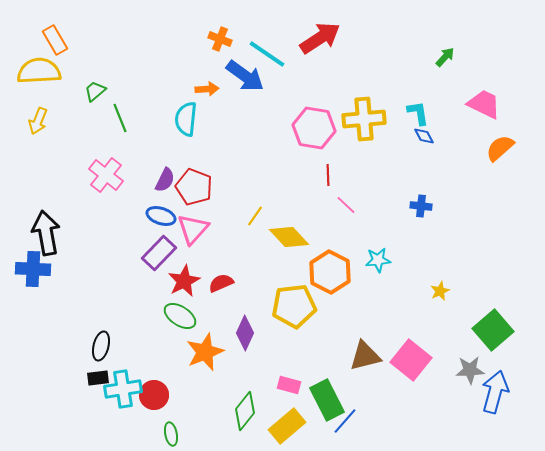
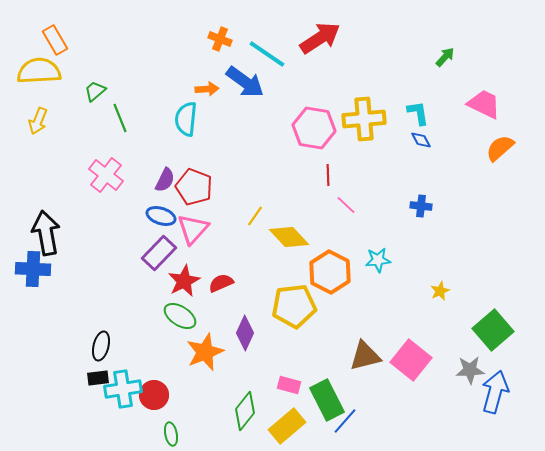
blue arrow at (245, 76): moved 6 px down
blue diamond at (424, 136): moved 3 px left, 4 px down
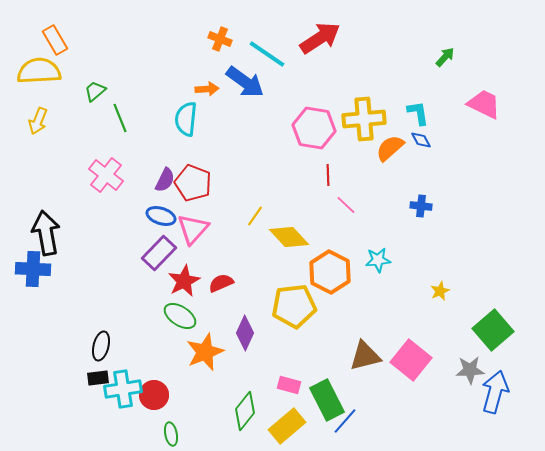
orange semicircle at (500, 148): moved 110 px left
red pentagon at (194, 187): moved 1 px left, 4 px up
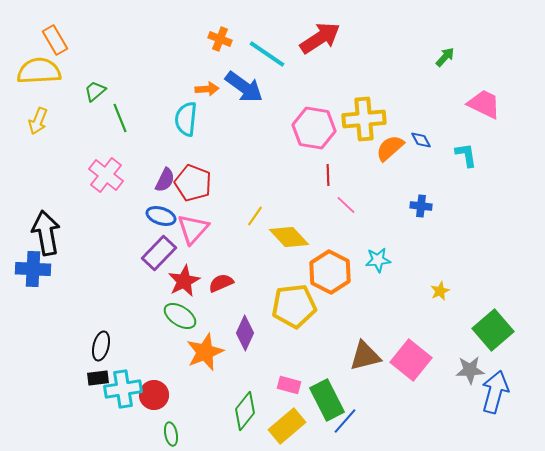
blue arrow at (245, 82): moved 1 px left, 5 px down
cyan L-shape at (418, 113): moved 48 px right, 42 px down
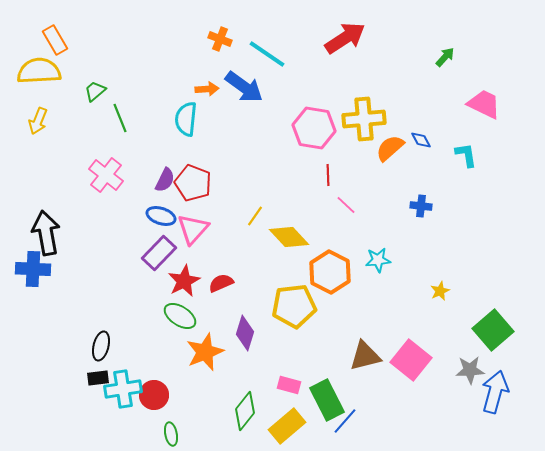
red arrow at (320, 38): moved 25 px right
purple diamond at (245, 333): rotated 8 degrees counterclockwise
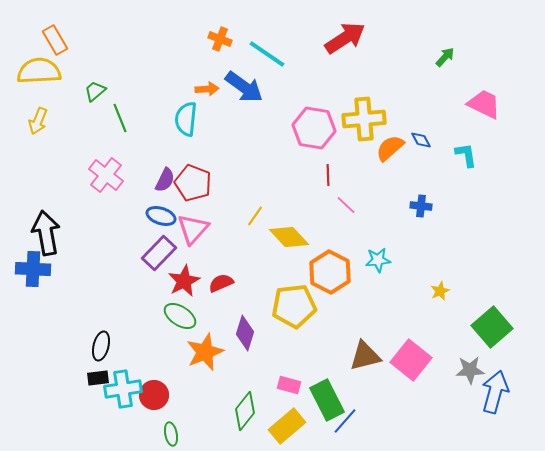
green square at (493, 330): moved 1 px left, 3 px up
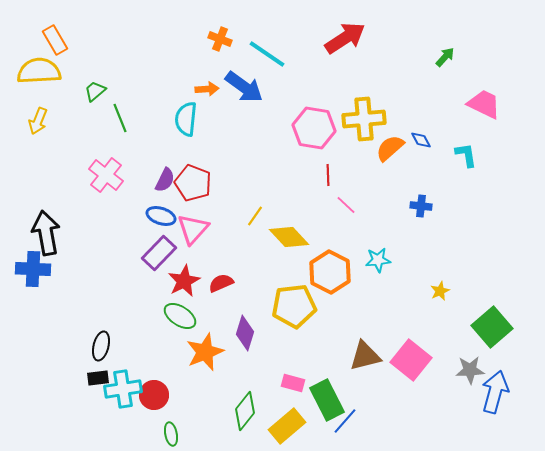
pink rectangle at (289, 385): moved 4 px right, 2 px up
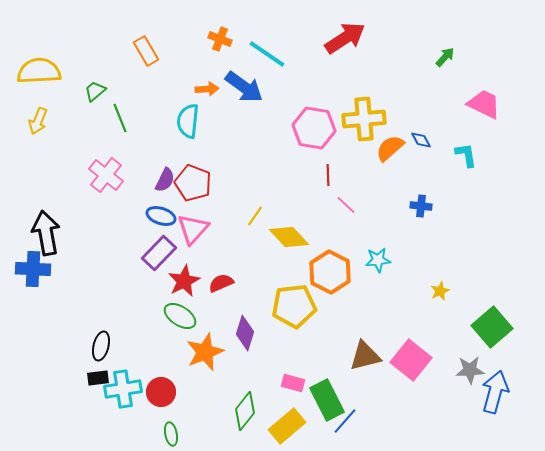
orange rectangle at (55, 40): moved 91 px right, 11 px down
cyan semicircle at (186, 119): moved 2 px right, 2 px down
red circle at (154, 395): moved 7 px right, 3 px up
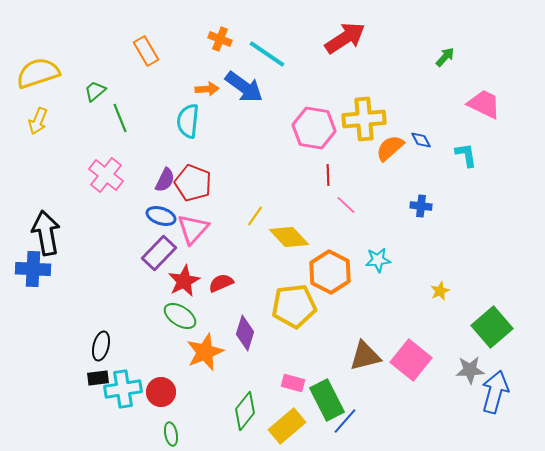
yellow semicircle at (39, 71): moved 1 px left, 2 px down; rotated 15 degrees counterclockwise
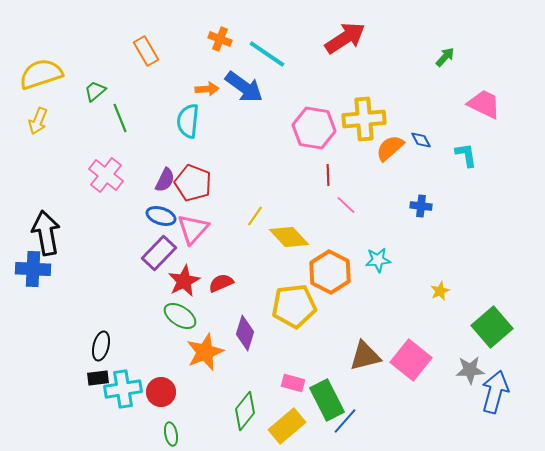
yellow semicircle at (38, 73): moved 3 px right, 1 px down
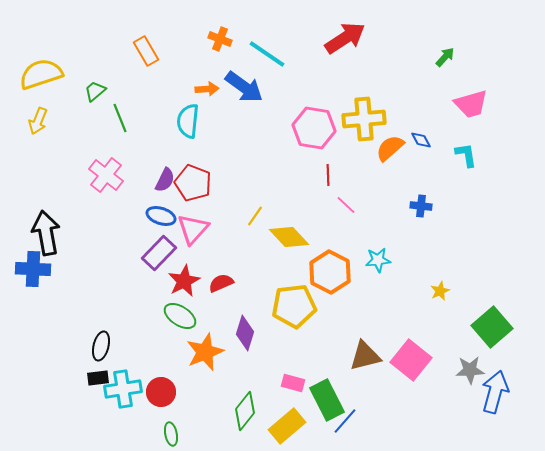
pink trapezoid at (484, 104): moved 13 px left; rotated 138 degrees clockwise
